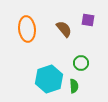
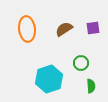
purple square: moved 5 px right, 8 px down; rotated 16 degrees counterclockwise
brown semicircle: rotated 84 degrees counterclockwise
green semicircle: moved 17 px right
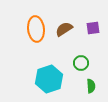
orange ellipse: moved 9 px right
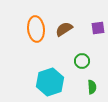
purple square: moved 5 px right
green circle: moved 1 px right, 2 px up
cyan hexagon: moved 1 px right, 3 px down
green semicircle: moved 1 px right, 1 px down
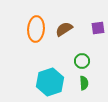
orange ellipse: rotated 10 degrees clockwise
green semicircle: moved 8 px left, 4 px up
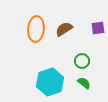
green semicircle: rotated 48 degrees counterclockwise
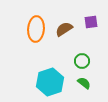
purple square: moved 7 px left, 6 px up
